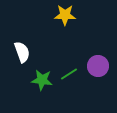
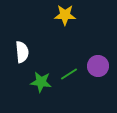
white semicircle: rotated 15 degrees clockwise
green star: moved 1 px left, 2 px down
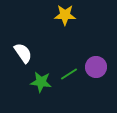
white semicircle: moved 1 px right, 1 px down; rotated 30 degrees counterclockwise
purple circle: moved 2 px left, 1 px down
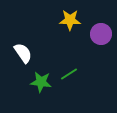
yellow star: moved 5 px right, 5 px down
purple circle: moved 5 px right, 33 px up
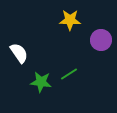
purple circle: moved 6 px down
white semicircle: moved 4 px left
